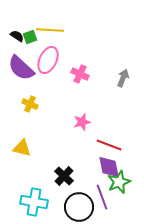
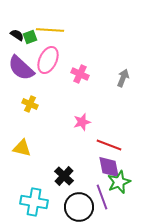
black semicircle: moved 1 px up
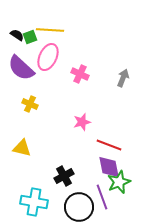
pink ellipse: moved 3 px up
black cross: rotated 18 degrees clockwise
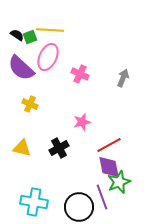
red line: rotated 50 degrees counterclockwise
black cross: moved 5 px left, 28 px up
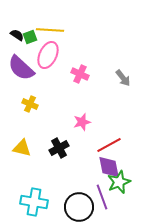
pink ellipse: moved 2 px up
gray arrow: rotated 120 degrees clockwise
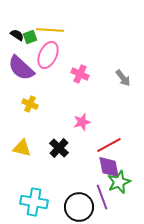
black cross: rotated 18 degrees counterclockwise
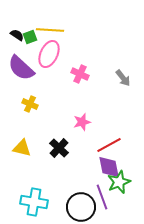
pink ellipse: moved 1 px right, 1 px up
black circle: moved 2 px right
